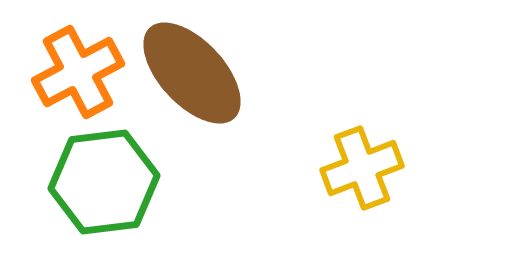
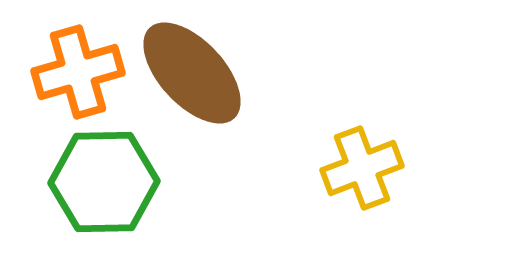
orange cross: rotated 12 degrees clockwise
green hexagon: rotated 6 degrees clockwise
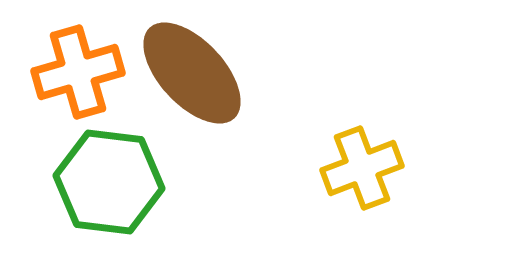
green hexagon: moved 5 px right; rotated 8 degrees clockwise
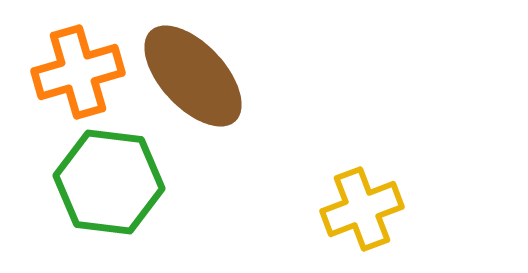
brown ellipse: moved 1 px right, 3 px down
yellow cross: moved 41 px down
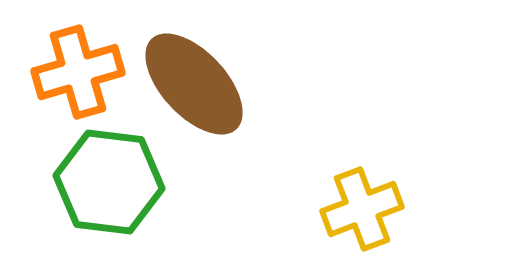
brown ellipse: moved 1 px right, 8 px down
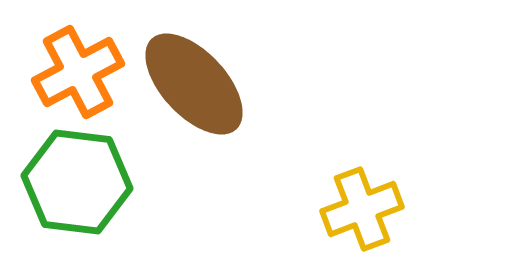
orange cross: rotated 12 degrees counterclockwise
green hexagon: moved 32 px left
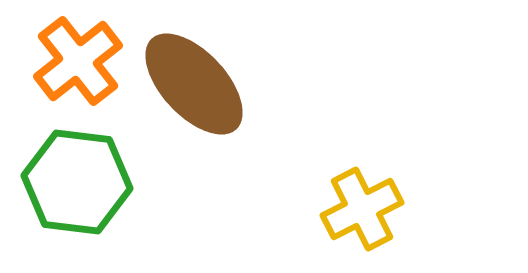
orange cross: moved 11 px up; rotated 10 degrees counterclockwise
yellow cross: rotated 6 degrees counterclockwise
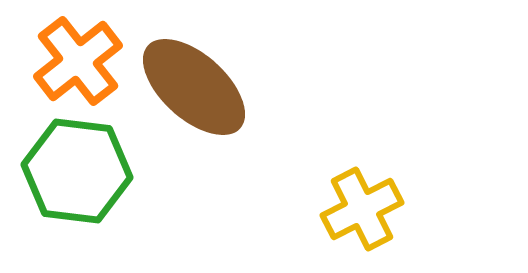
brown ellipse: moved 3 px down; rotated 5 degrees counterclockwise
green hexagon: moved 11 px up
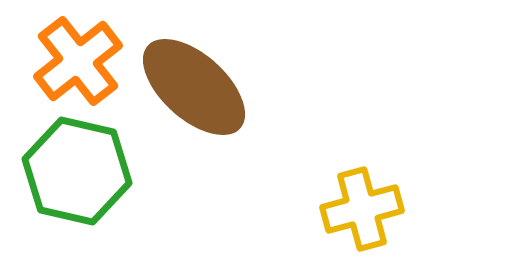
green hexagon: rotated 6 degrees clockwise
yellow cross: rotated 12 degrees clockwise
